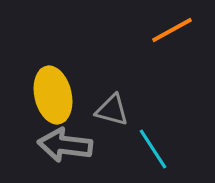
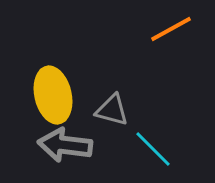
orange line: moved 1 px left, 1 px up
cyan line: rotated 12 degrees counterclockwise
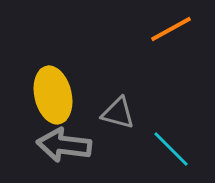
gray triangle: moved 6 px right, 3 px down
gray arrow: moved 1 px left
cyan line: moved 18 px right
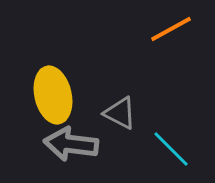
gray triangle: moved 2 px right; rotated 12 degrees clockwise
gray arrow: moved 7 px right, 1 px up
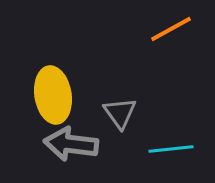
yellow ellipse: rotated 4 degrees clockwise
gray triangle: rotated 27 degrees clockwise
cyan line: rotated 51 degrees counterclockwise
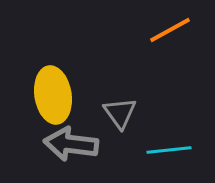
orange line: moved 1 px left, 1 px down
cyan line: moved 2 px left, 1 px down
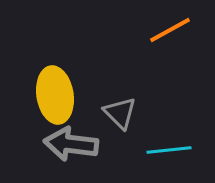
yellow ellipse: moved 2 px right
gray triangle: rotated 9 degrees counterclockwise
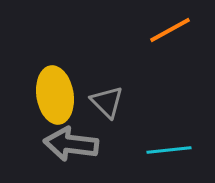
gray triangle: moved 13 px left, 11 px up
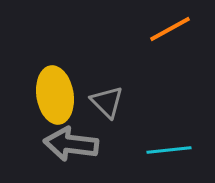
orange line: moved 1 px up
